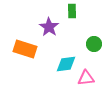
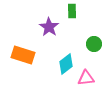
orange rectangle: moved 2 px left, 6 px down
cyan diamond: rotated 30 degrees counterclockwise
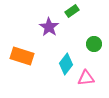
green rectangle: rotated 56 degrees clockwise
orange rectangle: moved 1 px left, 1 px down
cyan diamond: rotated 15 degrees counterclockwise
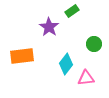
orange rectangle: rotated 25 degrees counterclockwise
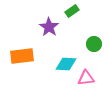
cyan diamond: rotated 55 degrees clockwise
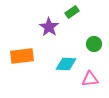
green rectangle: moved 1 px down
pink triangle: moved 4 px right, 1 px down
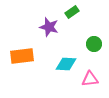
purple star: rotated 18 degrees counterclockwise
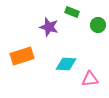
green rectangle: rotated 56 degrees clockwise
green circle: moved 4 px right, 19 px up
orange rectangle: rotated 10 degrees counterclockwise
